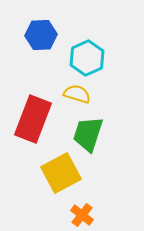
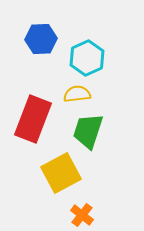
blue hexagon: moved 4 px down
yellow semicircle: rotated 24 degrees counterclockwise
green trapezoid: moved 3 px up
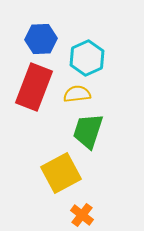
red rectangle: moved 1 px right, 32 px up
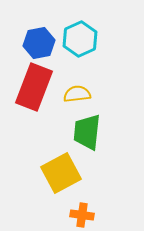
blue hexagon: moved 2 px left, 4 px down; rotated 8 degrees counterclockwise
cyan hexagon: moved 7 px left, 19 px up
green trapezoid: moved 1 px left, 1 px down; rotated 12 degrees counterclockwise
orange cross: rotated 30 degrees counterclockwise
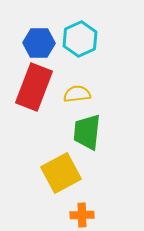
blue hexagon: rotated 12 degrees clockwise
orange cross: rotated 10 degrees counterclockwise
